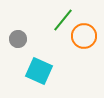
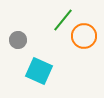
gray circle: moved 1 px down
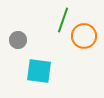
green line: rotated 20 degrees counterclockwise
cyan square: rotated 16 degrees counterclockwise
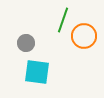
gray circle: moved 8 px right, 3 px down
cyan square: moved 2 px left, 1 px down
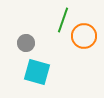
cyan square: rotated 8 degrees clockwise
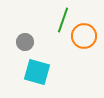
gray circle: moved 1 px left, 1 px up
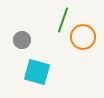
orange circle: moved 1 px left, 1 px down
gray circle: moved 3 px left, 2 px up
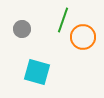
gray circle: moved 11 px up
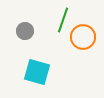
gray circle: moved 3 px right, 2 px down
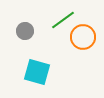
green line: rotated 35 degrees clockwise
